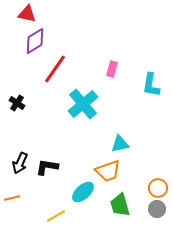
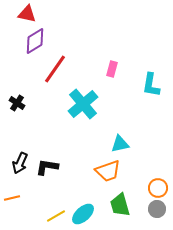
cyan ellipse: moved 22 px down
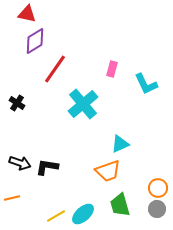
cyan L-shape: moved 5 px left, 1 px up; rotated 35 degrees counterclockwise
cyan triangle: rotated 12 degrees counterclockwise
black arrow: rotated 95 degrees counterclockwise
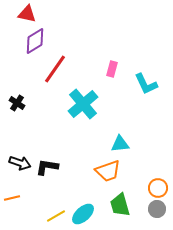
cyan triangle: rotated 18 degrees clockwise
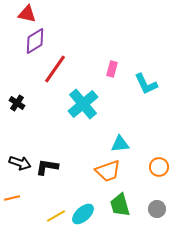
orange circle: moved 1 px right, 21 px up
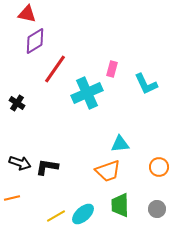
cyan cross: moved 4 px right, 11 px up; rotated 16 degrees clockwise
green trapezoid: rotated 15 degrees clockwise
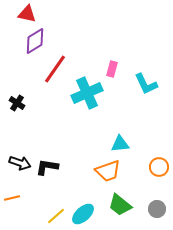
green trapezoid: rotated 50 degrees counterclockwise
yellow line: rotated 12 degrees counterclockwise
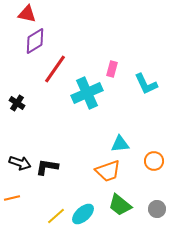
orange circle: moved 5 px left, 6 px up
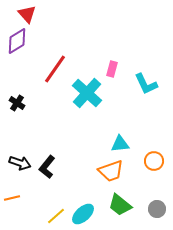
red triangle: rotated 36 degrees clockwise
purple diamond: moved 18 px left
cyan cross: rotated 24 degrees counterclockwise
black L-shape: rotated 60 degrees counterclockwise
orange trapezoid: moved 3 px right
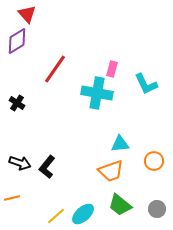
cyan cross: moved 10 px right; rotated 32 degrees counterclockwise
